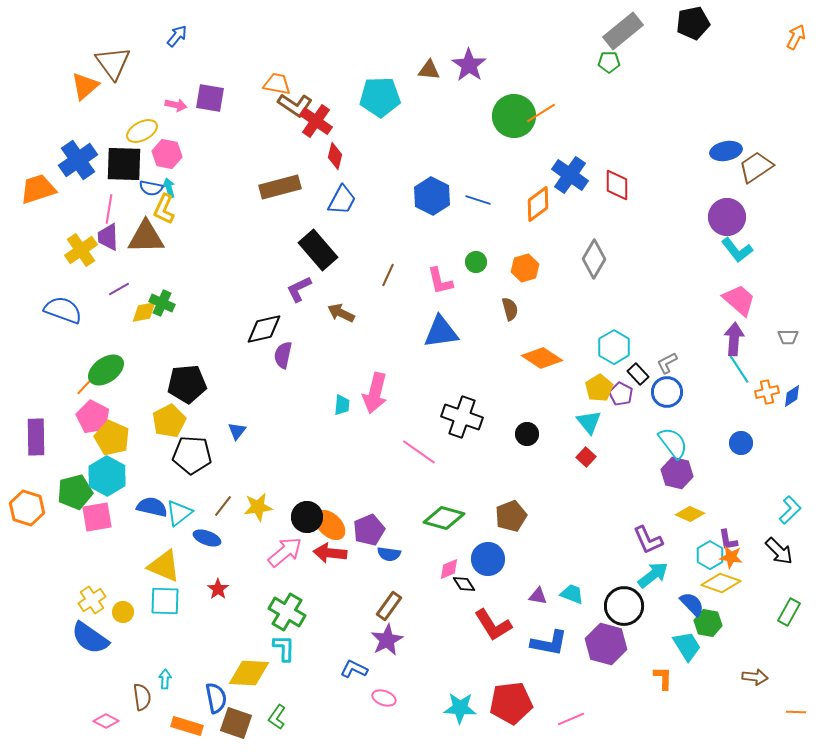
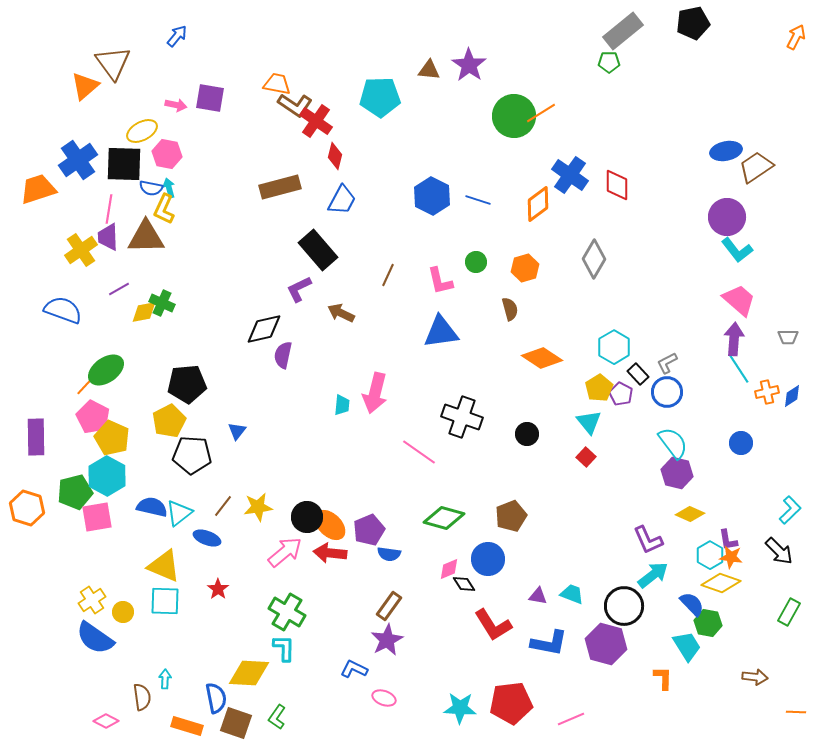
blue semicircle at (90, 638): moved 5 px right
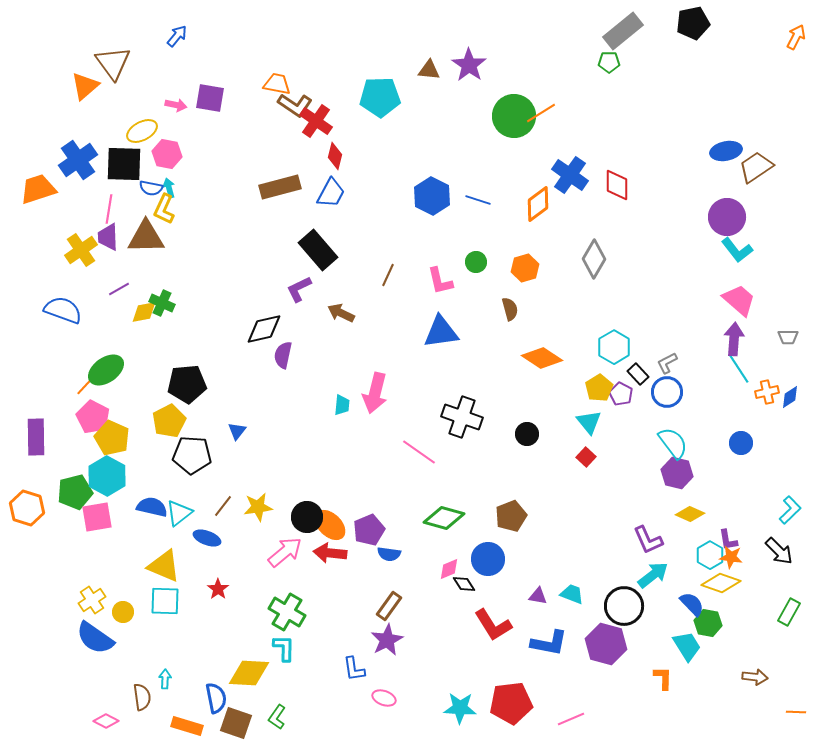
blue trapezoid at (342, 200): moved 11 px left, 7 px up
blue diamond at (792, 396): moved 2 px left, 1 px down
blue L-shape at (354, 669): rotated 124 degrees counterclockwise
